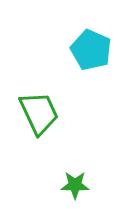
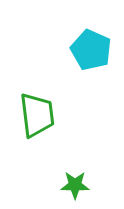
green trapezoid: moved 2 px left, 2 px down; rotated 18 degrees clockwise
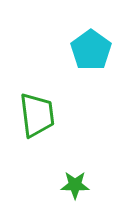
cyan pentagon: rotated 12 degrees clockwise
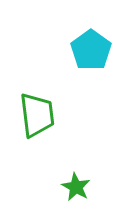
green star: moved 1 px right, 2 px down; rotated 28 degrees clockwise
